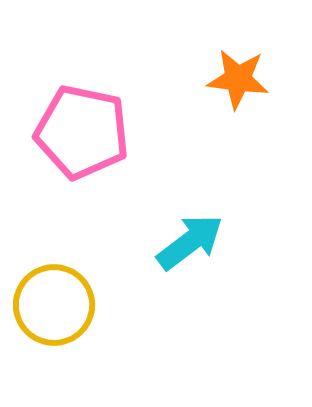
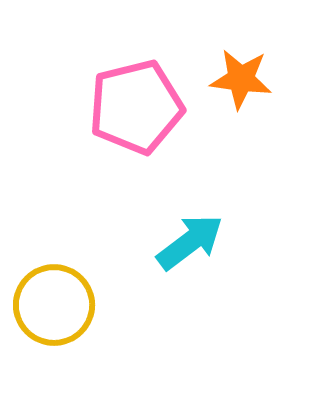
orange star: moved 3 px right
pink pentagon: moved 54 px right, 25 px up; rotated 26 degrees counterclockwise
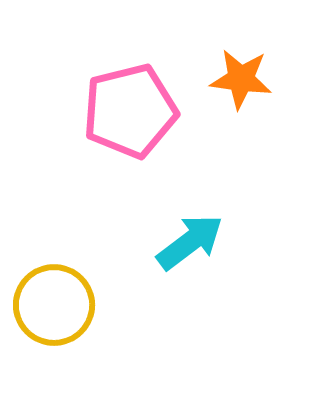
pink pentagon: moved 6 px left, 4 px down
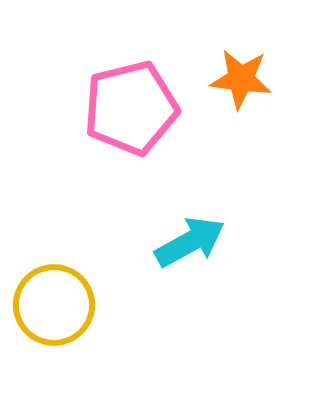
pink pentagon: moved 1 px right, 3 px up
cyan arrow: rotated 8 degrees clockwise
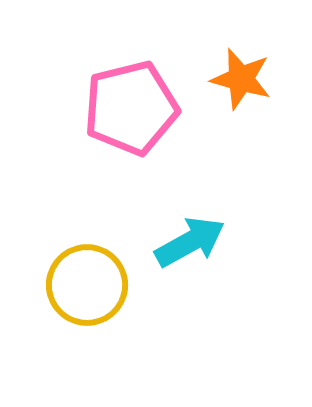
orange star: rotated 8 degrees clockwise
yellow circle: moved 33 px right, 20 px up
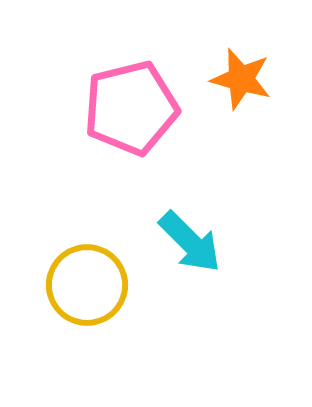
cyan arrow: rotated 74 degrees clockwise
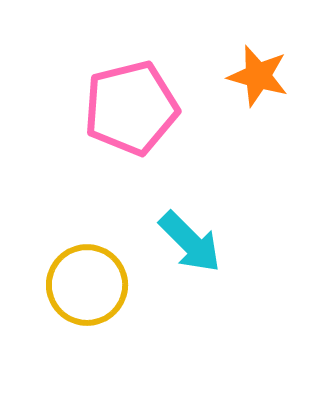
orange star: moved 17 px right, 3 px up
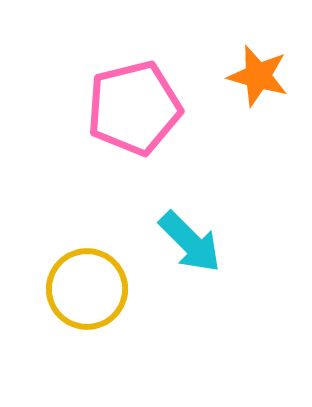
pink pentagon: moved 3 px right
yellow circle: moved 4 px down
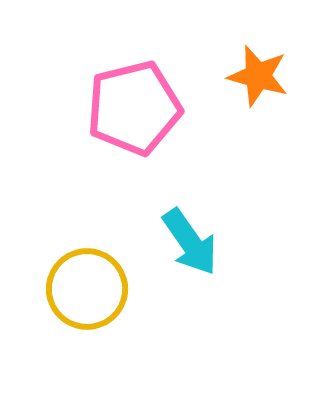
cyan arrow: rotated 10 degrees clockwise
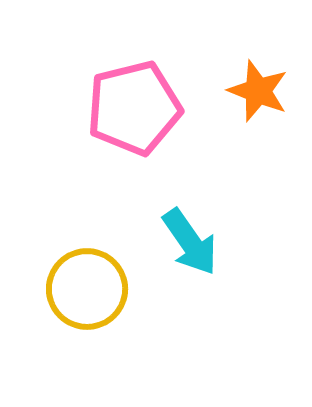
orange star: moved 15 px down; rotated 6 degrees clockwise
